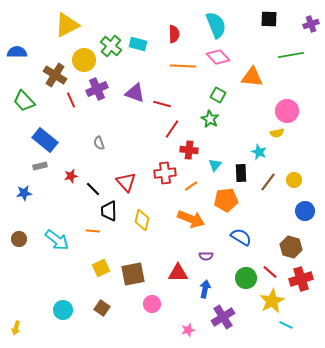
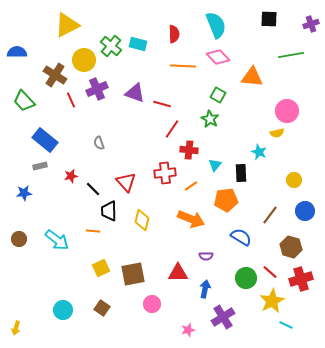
brown line at (268, 182): moved 2 px right, 33 px down
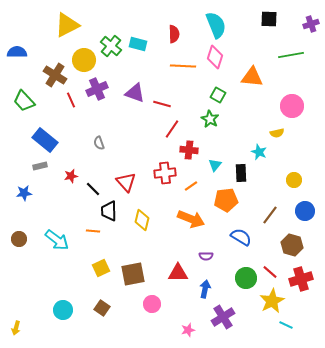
pink diamond at (218, 57): moved 3 px left; rotated 60 degrees clockwise
pink circle at (287, 111): moved 5 px right, 5 px up
brown hexagon at (291, 247): moved 1 px right, 2 px up
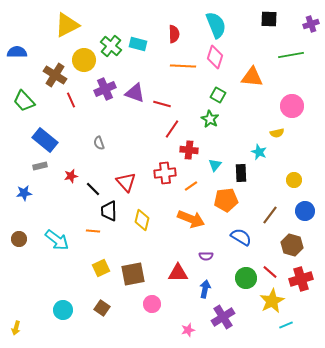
purple cross at (97, 89): moved 8 px right
cyan line at (286, 325): rotated 48 degrees counterclockwise
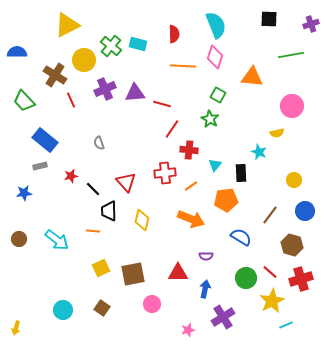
purple triangle at (135, 93): rotated 25 degrees counterclockwise
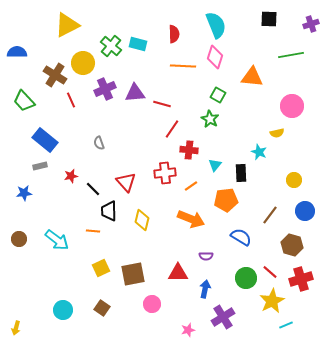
yellow circle at (84, 60): moved 1 px left, 3 px down
